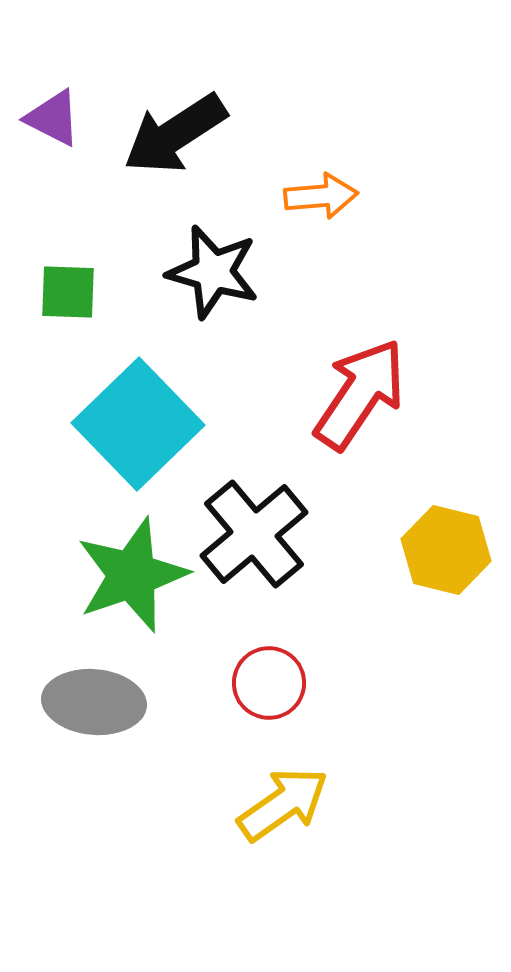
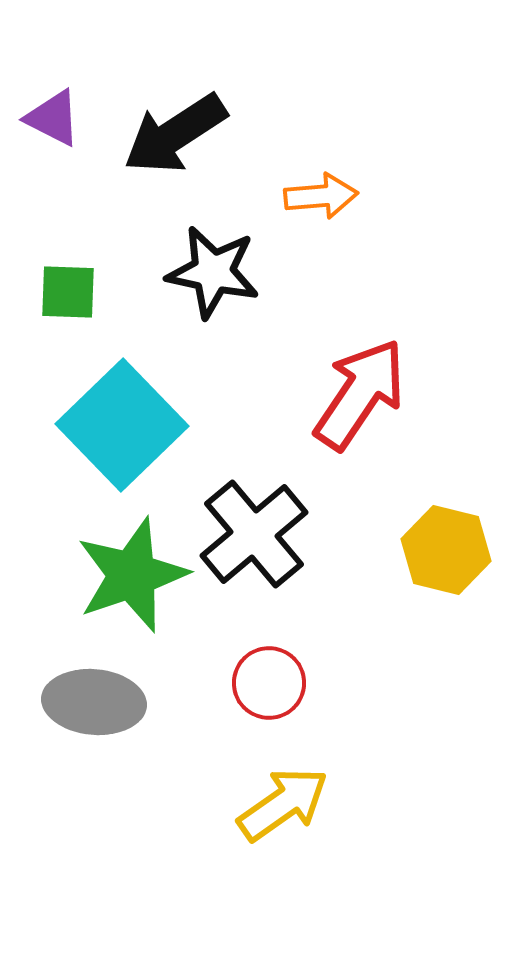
black star: rotated 4 degrees counterclockwise
cyan square: moved 16 px left, 1 px down
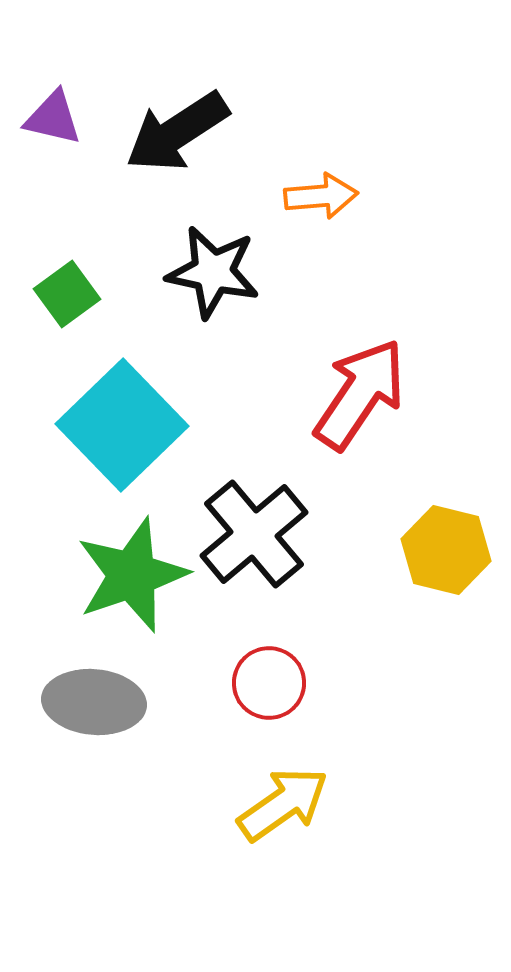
purple triangle: rotated 14 degrees counterclockwise
black arrow: moved 2 px right, 2 px up
green square: moved 1 px left, 2 px down; rotated 38 degrees counterclockwise
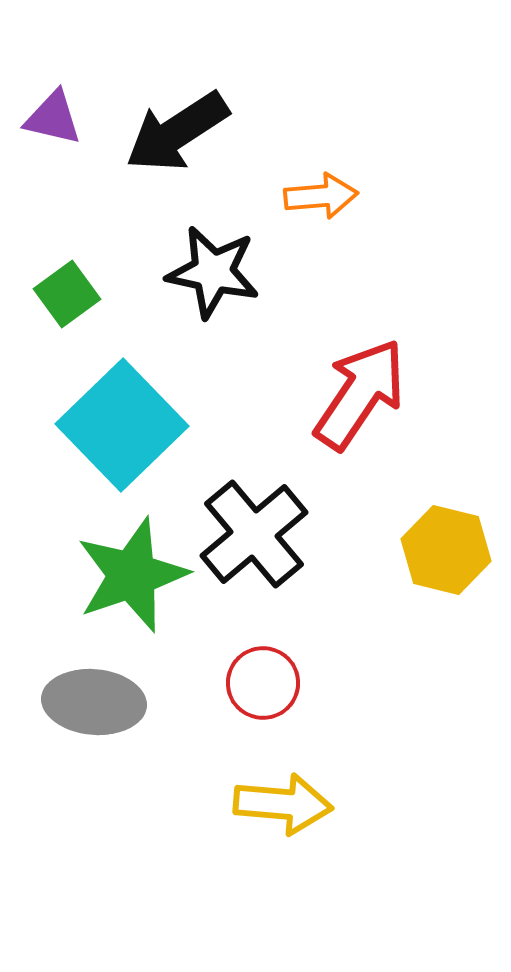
red circle: moved 6 px left
yellow arrow: rotated 40 degrees clockwise
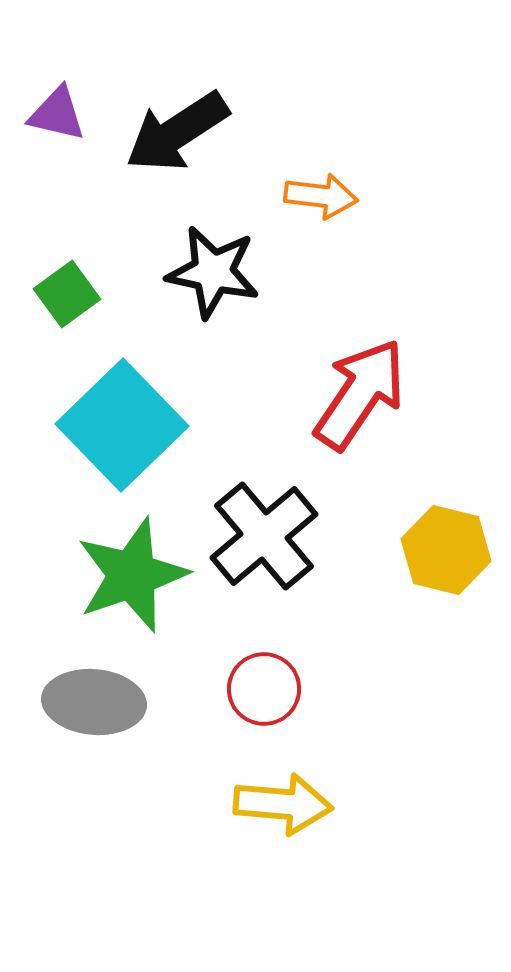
purple triangle: moved 4 px right, 4 px up
orange arrow: rotated 12 degrees clockwise
black cross: moved 10 px right, 2 px down
red circle: moved 1 px right, 6 px down
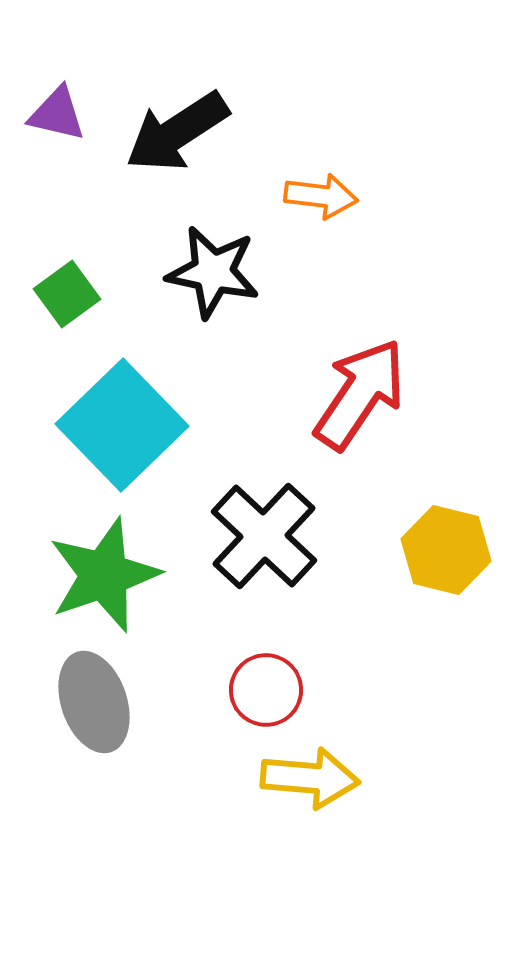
black cross: rotated 7 degrees counterclockwise
green star: moved 28 px left
red circle: moved 2 px right, 1 px down
gray ellipse: rotated 66 degrees clockwise
yellow arrow: moved 27 px right, 26 px up
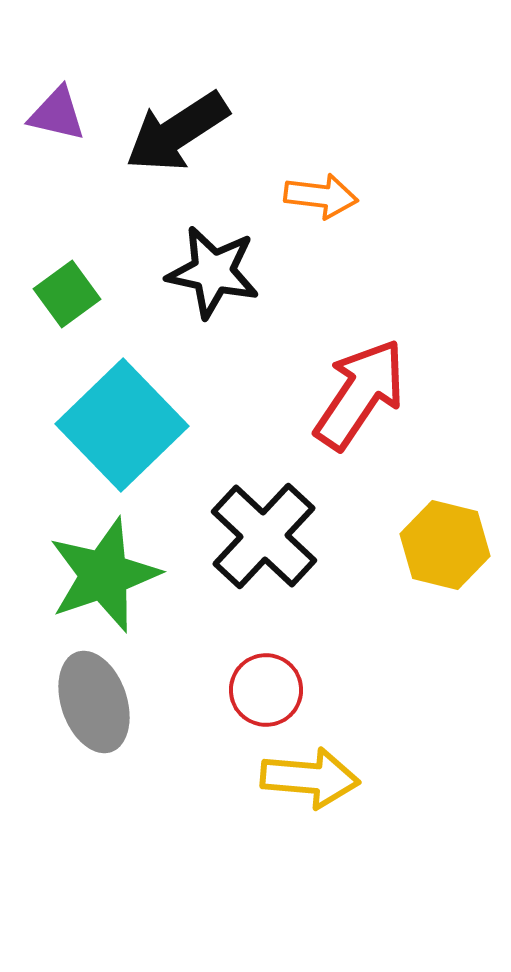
yellow hexagon: moved 1 px left, 5 px up
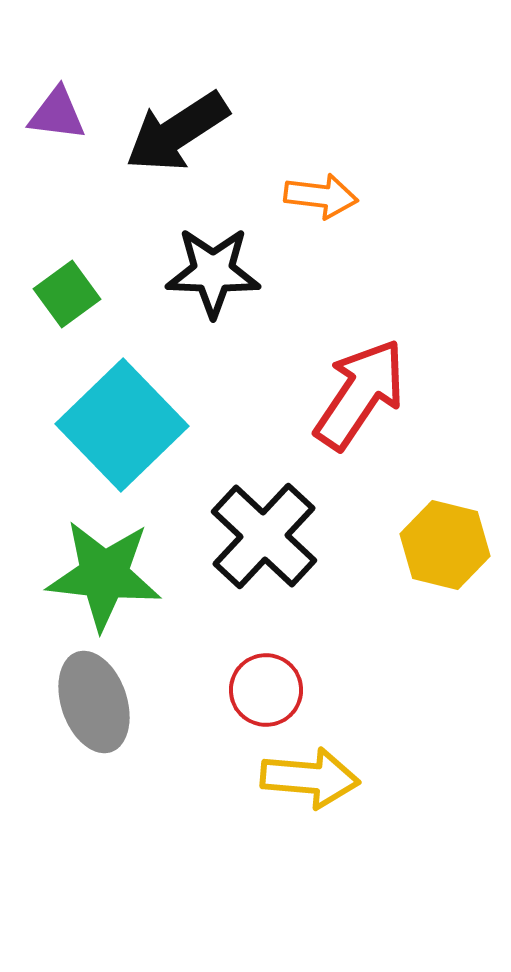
purple triangle: rotated 6 degrees counterclockwise
black star: rotated 10 degrees counterclockwise
green star: rotated 25 degrees clockwise
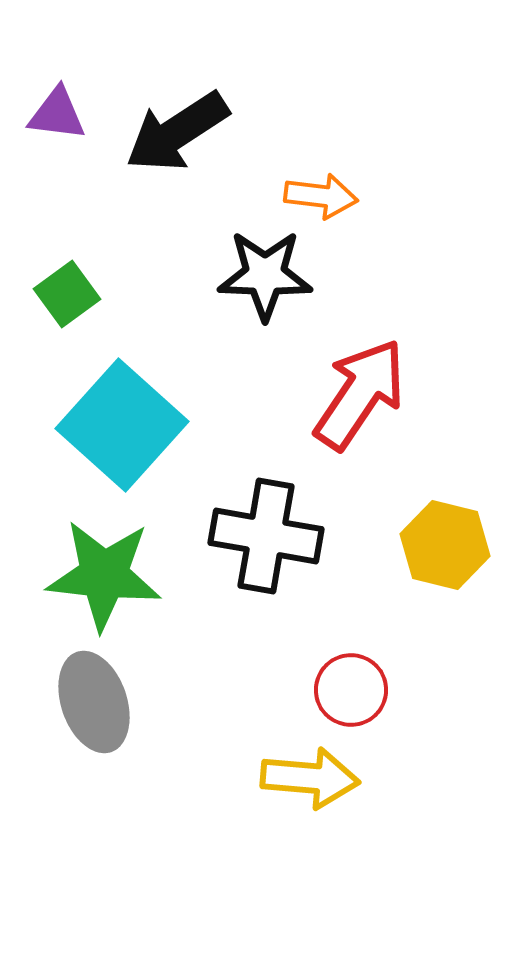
black star: moved 52 px right, 3 px down
cyan square: rotated 4 degrees counterclockwise
black cross: moved 2 px right; rotated 33 degrees counterclockwise
red circle: moved 85 px right
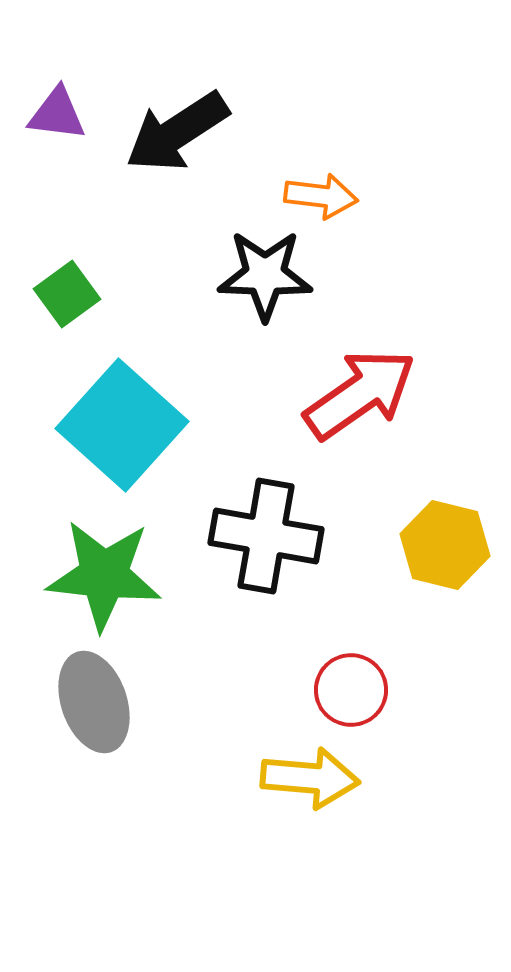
red arrow: rotated 21 degrees clockwise
